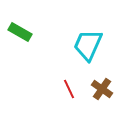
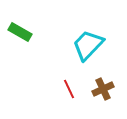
cyan trapezoid: rotated 20 degrees clockwise
brown cross: moved 1 px right; rotated 30 degrees clockwise
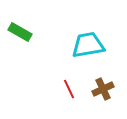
cyan trapezoid: rotated 36 degrees clockwise
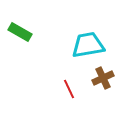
brown cross: moved 11 px up
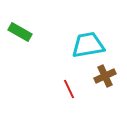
brown cross: moved 2 px right, 2 px up
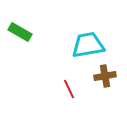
brown cross: rotated 15 degrees clockwise
